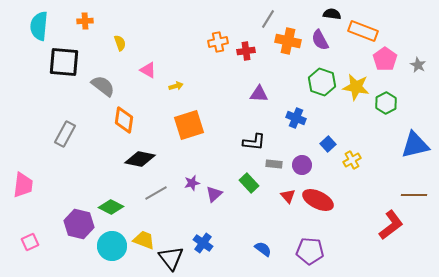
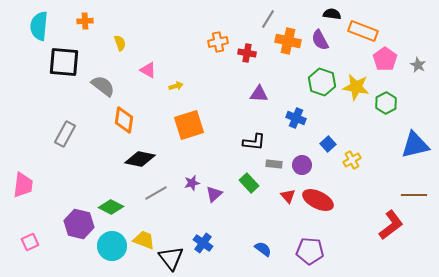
red cross at (246, 51): moved 1 px right, 2 px down; rotated 18 degrees clockwise
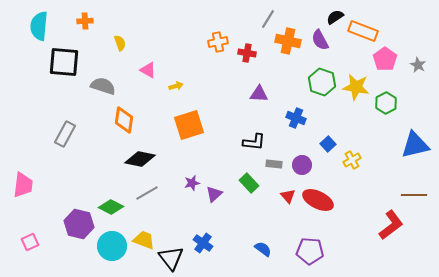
black semicircle at (332, 14): moved 3 px right, 3 px down; rotated 42 degrees counterclockwise
gray semicircle at (103, 86): rotated 20 degrees counterclockwise
gray line at (156, 193): moved 9 px left
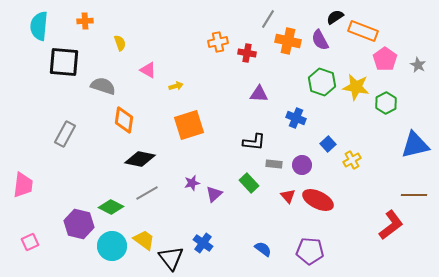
yellow trapezoid at (144, 240): rotated 15 degrees clockwise
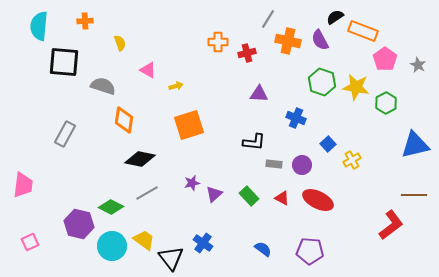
orange cross at (218, 42): rotated 12 degrees clockwise
red cross at (247, 53): rotated 24 degrees counterclockwise
green rectangle at (249, 183): moved 13 px down
red triangle at (288, 196): moved 6 px left, 2 px down; rotated 21 degrees counterclockwise
